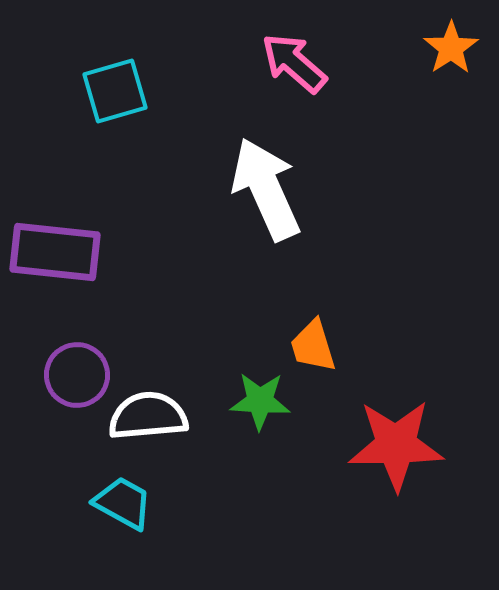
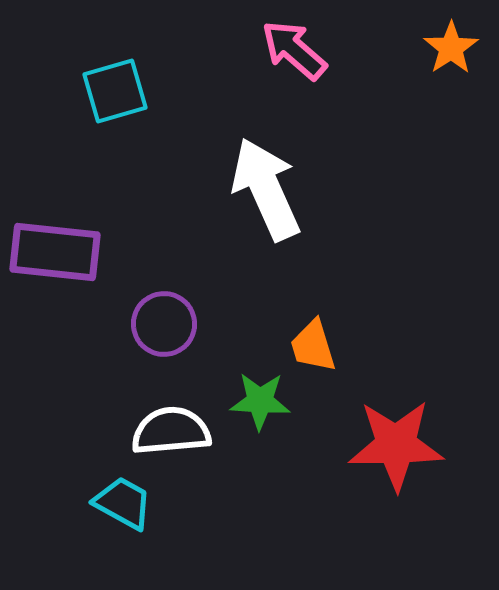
pink arrow: moved 13 px up
purple circle: moved 87 px right, 51 px up
white semicircle: moved 23 px right, 15 px down
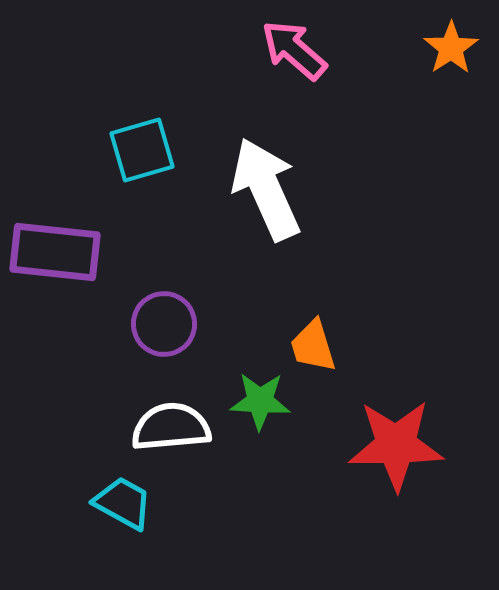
cyan square: moved 27 px right, 59 px down
white semicircle: moved 4 px up
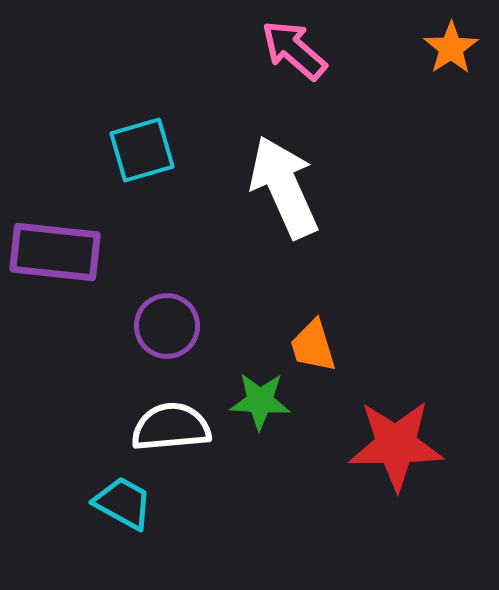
white arrow: moved 18 px right, 2 px up
purple circle: moved 3 px right, 2 px down
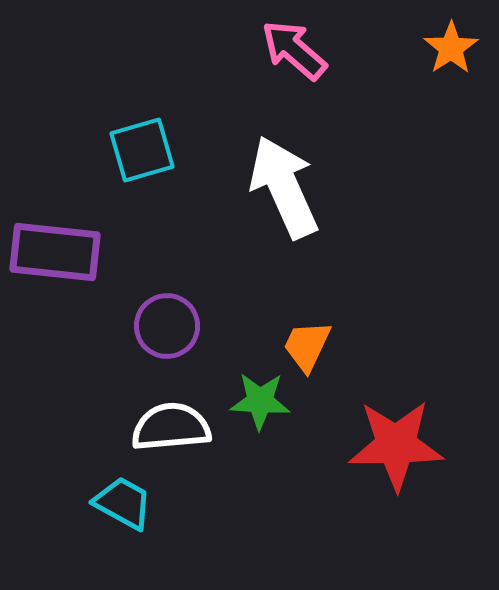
orange trapezoid: moved 6 px left; rotated 42 degrees clockwise
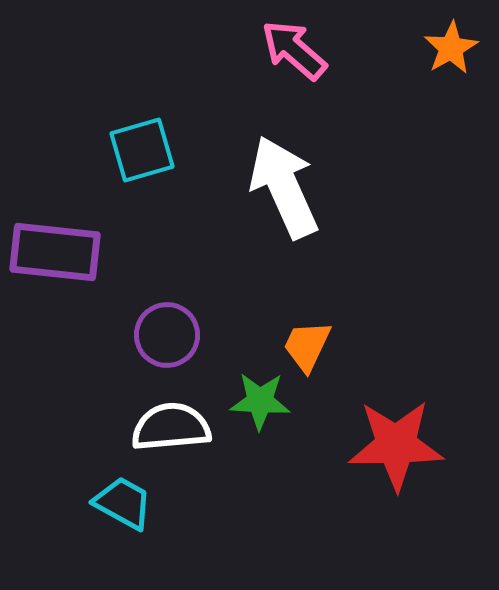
orange star: rotated 4 degrees clockwise
purple circle: moved 9 px down
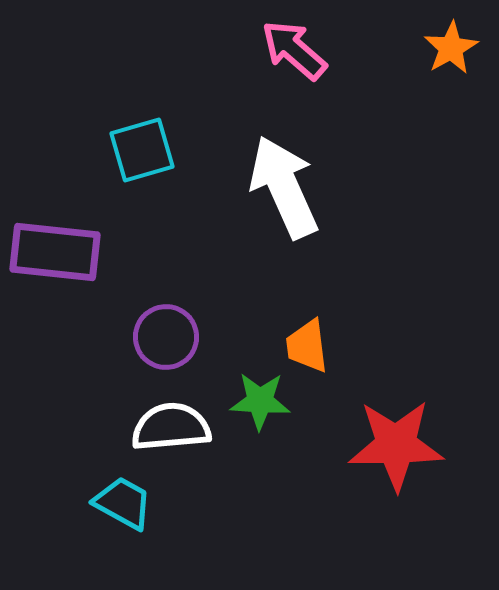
purple circle: moved 1 px left, 2 px down
orange trapezoid: rotated 32 degrees counterclockwise
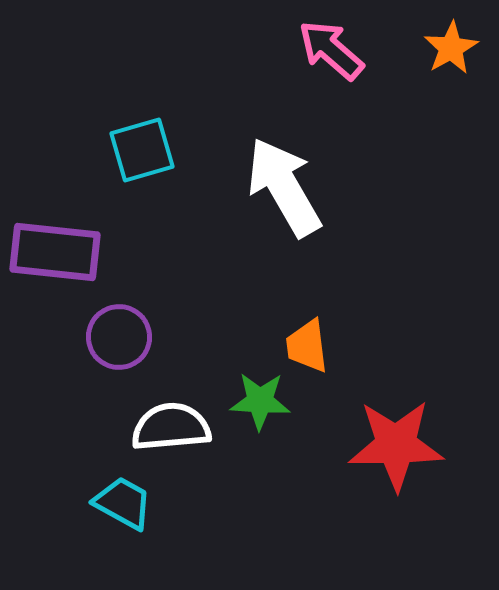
pink arrow: moved 37 px right
white arrow: rotated 6 degrees counterclockwise
purple circle: moved 47 px left
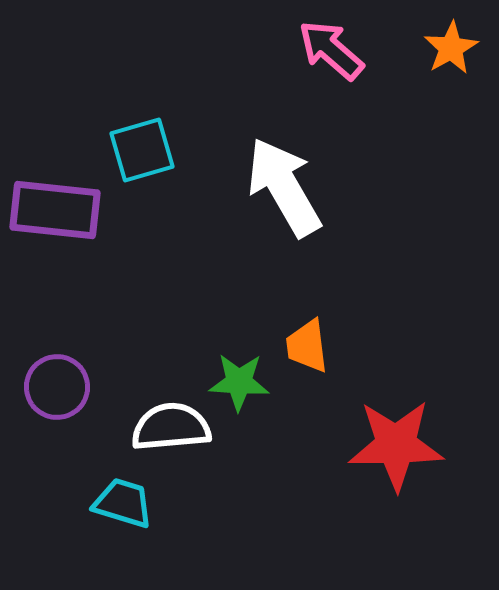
purple rectangle: moved 42 px up
purple circle: moved 62 px left, 50 px down
green star: moved 21 px left, 19 px up
cyan trapezoid: rotated 12 degrees counterclockwise
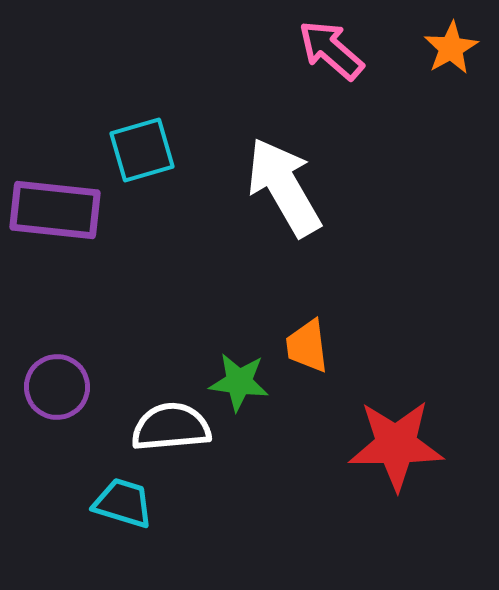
green star: rotated 4 degrees clockwise
